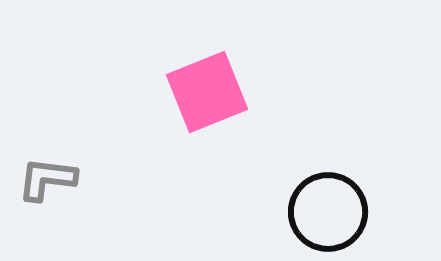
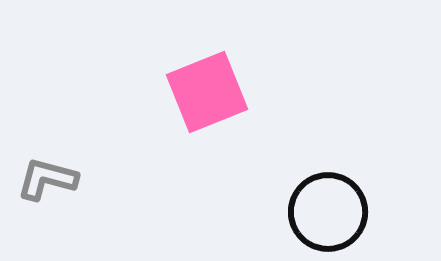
gray L-shape: rotated 8 degrees clockwise
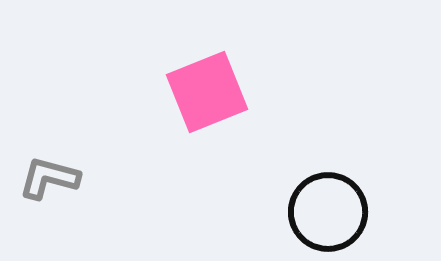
gray L-shape: moved 2 px right, 1 px up
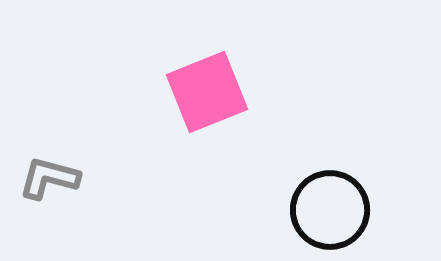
black circle: moved 2 px right, 2 px up
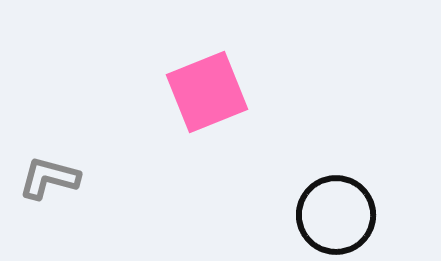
black circle: moved 6 px right, 5 px down
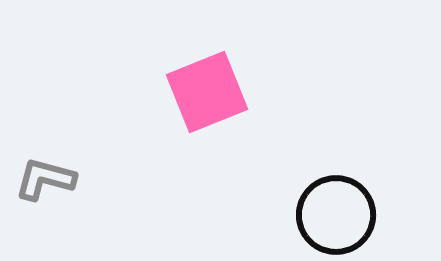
gray L-shape: moved 4 px left, 1 px down
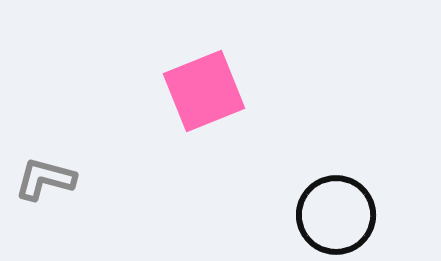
pink square: moved 3 px left, 1 px up
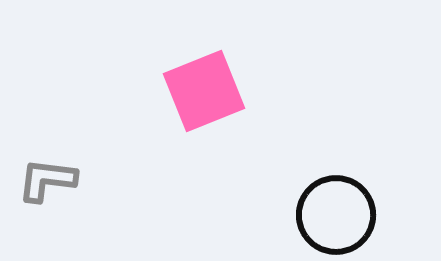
gray L-shape: moved 2 px right, 1 px down; rotated 8 degrees counterclockwise
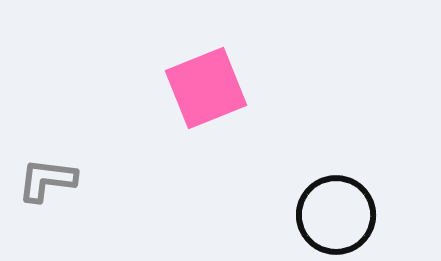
pink square: moved 2 px right, 3 px up
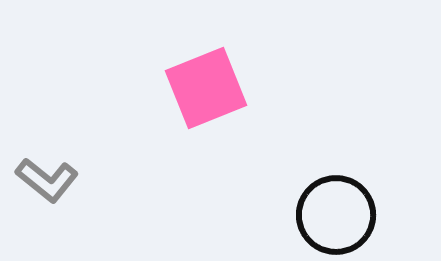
gray L-shape: rotated 148 degrees counterclockwise
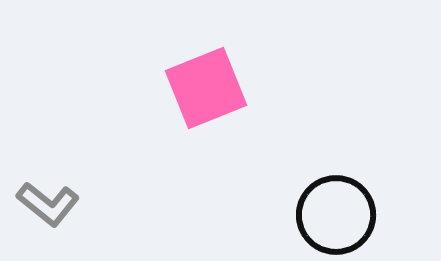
gray L-shape: moved 1 px right, 24 px down
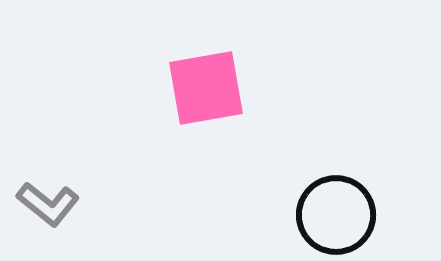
pink square: rotated 12 degrees clockwise
